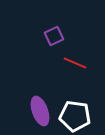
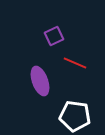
purple ellipse: moved 30 px up
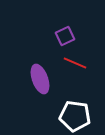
purple square: moved 11 px right
purple ellipse: moved 2 px up
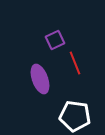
purple square: moved 10 px left, 4 px down
red line: rotated 45 degrees clockwise
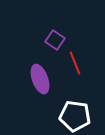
purple square: rotated 30 degrees counterclockwise
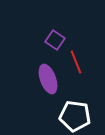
red line: moved 1 px right, 1 px up
purple ellipse: moved 8 px right
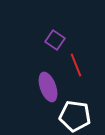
red line: moved 3 px down
purple ellipse: moved 8 px down
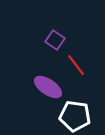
red line: rotated 15 degrees counterclockwise
purple ellipse: rotated 36 degrees counterclockwise
